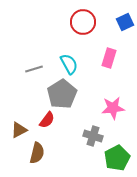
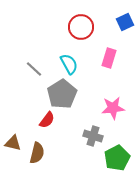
red circle: moved 2 px left, 5 px down
gray line: rotated 60 degrees clockwise
brown triangle: moved 6 px left, 13 px down; rotated 42 degrees clockwise
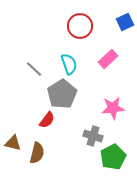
red circle: moved 1 px left, 1 px up
pink rectangle: moved 1 px left, 1 px down; rotated 30 degrees clockwise
cyan semicircle: rotated 10 degrees clockwise
green pentagon: moved 4 px left, 1 px up
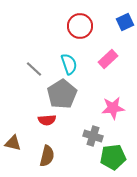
red semicircle: rotated 48 degrees clockwise
brown semicircle: moved 10 px right, 3 px down
green pentagon: rotated 20 degrees clockwise
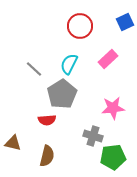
cyan semicircle: rotated 135 degrees counterclockwise
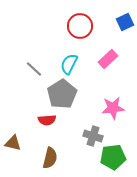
brown semicircle: moved 3 px right, 2 px down
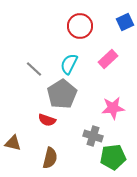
red semicircle: rotated 24 degrees clockwise
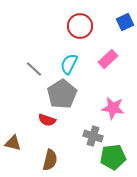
pink star: rotated 15 degrees clockwise
brown semicircle: moved 2 px down
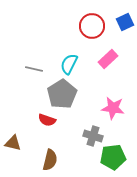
red circle: moved 12 px right
gray line: rotated 30 degrees counterclockwise
